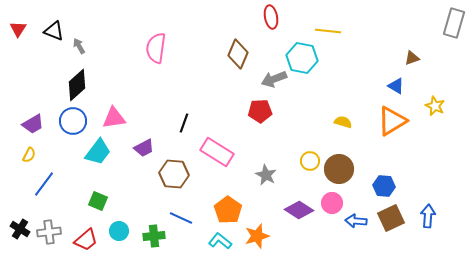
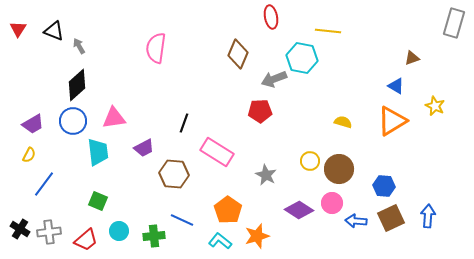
cyan trapezoid at (98, 152): rotated 44 degrees counterclockwise
blue line at (181, 218): moved 1 px right, 2 px down
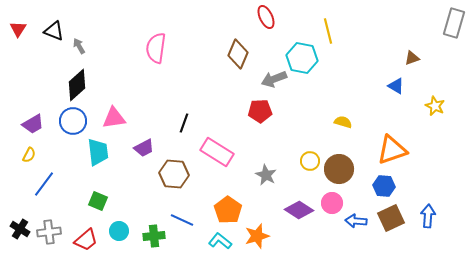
red ellipse at (271, 17): moved 5 px left; rotated 15 degrees counterclockwise
yellow line at (328, 31): rotated 70 degrees clockwise
orange triangle at (392, 121): moved 29 px down; rotated 12 degrees clockwise
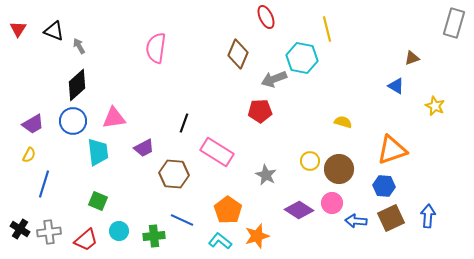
yellow line at (328, 31): moved 1 px left, 2 px up
blue line at (44, 184): rotated 20 degrees counterclockwise
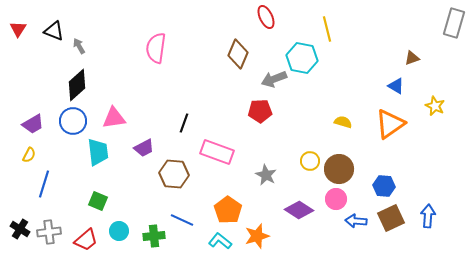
orange triangle at (392, 150): moved 2 px left, 26 px up; rotated 16 degrees counterclockwise
pink rectangle at (217, 152): rotated 12 degrees counterclockwise
pink circle at (332, 203): moved 4 px right, 4 px up
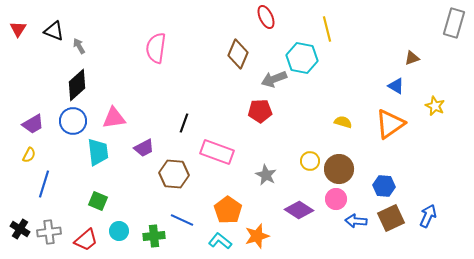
blue arrow at (428, 216): rotated 20 degrees clockwise
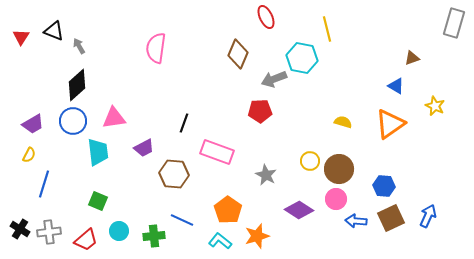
red triangle at (18, 29): moved 3 px right, 8 px down
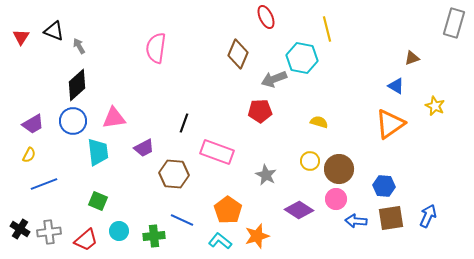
yellow semicircle at (343, 122): moved 24 px left
blue line at (44, 184): rotated 52 degrees clockwise
brown square at (391, 218): rotated 16 degrees clockwise
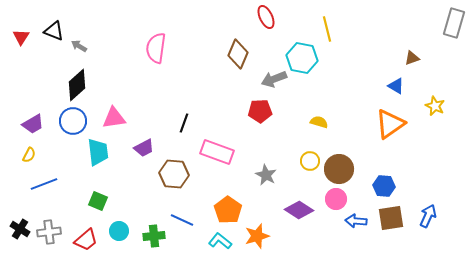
gray arrow at (79, 46): rotated 28 degrees counterclockwise
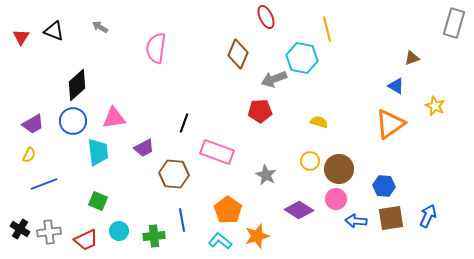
gray arrow at (79, 46): moved 21 px right, 19 px up
blue line at (182, 220): rotated 55 degrees clockwise
red trapezoid at (86, 240): rotated 15 degrees clockwise
